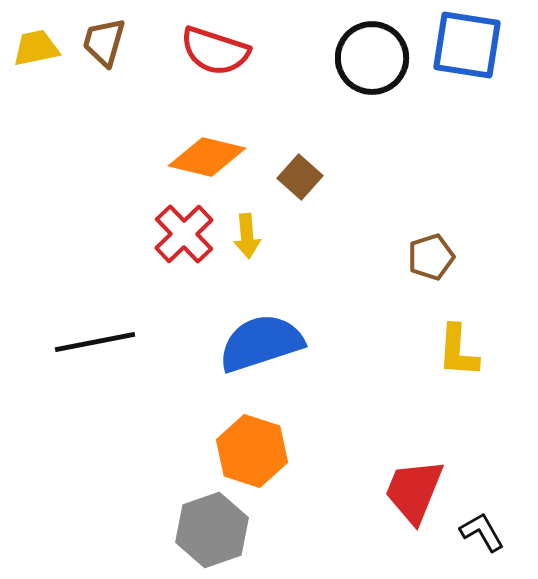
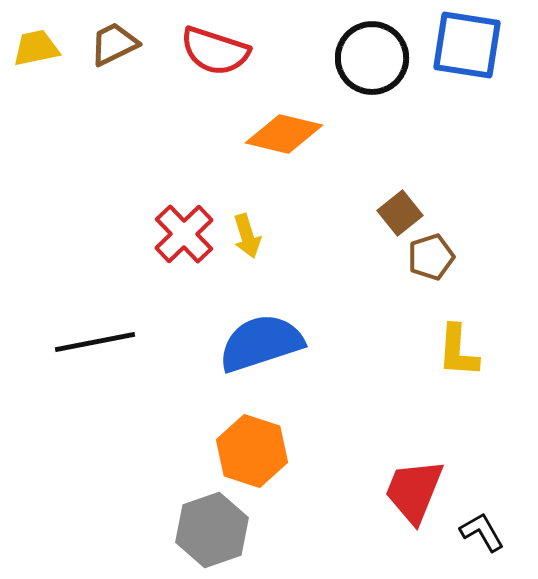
brown trapezoid: moved 10 px right, 2 px down; rotated 48 degrees clockwise
orange diamond: moved 77 px right, 23 px up
brown square: moved 100 px right, 36 px down; rotated 9 degrees clockwise
yellow arrow: rotated 12 degrees counterclockwise
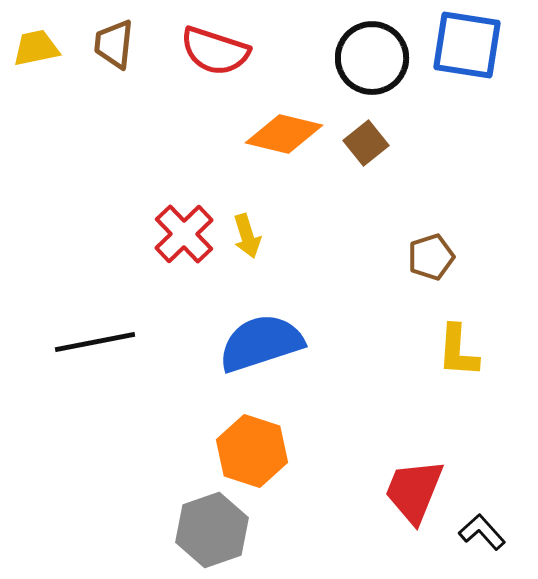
brown trapezoid: rotated 58 degrees counterclockwise
brown square: moved 34 px left, 70 px up
black L-shape: rotated 12 degrees counterclockwise
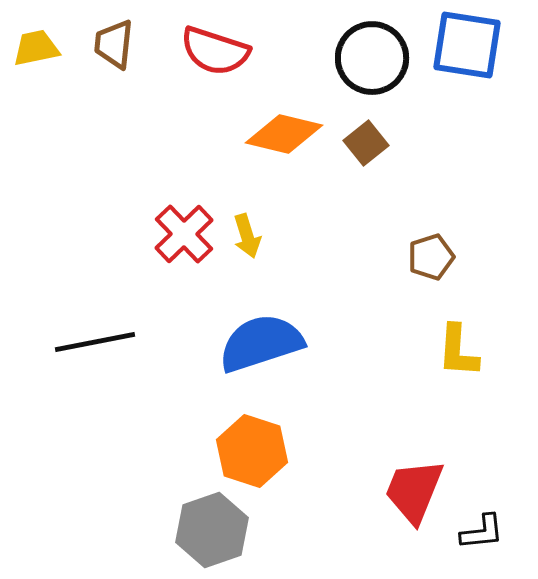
black L-shape: rotated 126 degrees clockwise
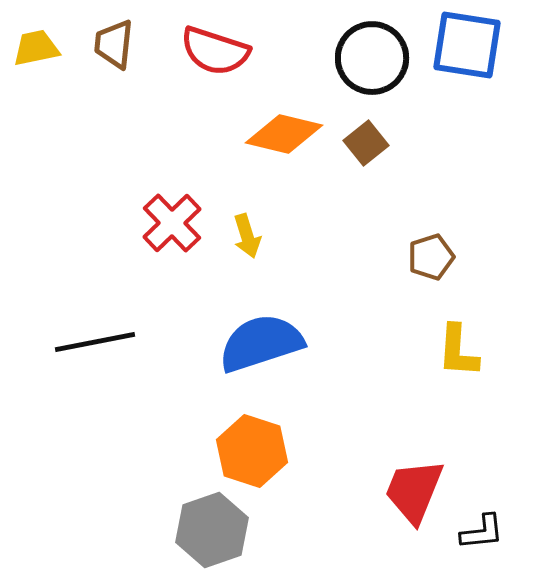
red cross: moved 12 px left, 11 px up
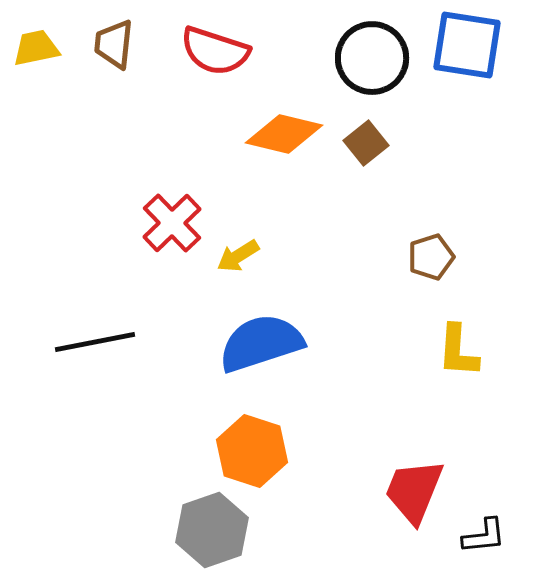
yellow arrow: moved 9 px left, 20 px down; rotated 75 degrees clockwise
black L-shape: moved 2 px right, 4 px down
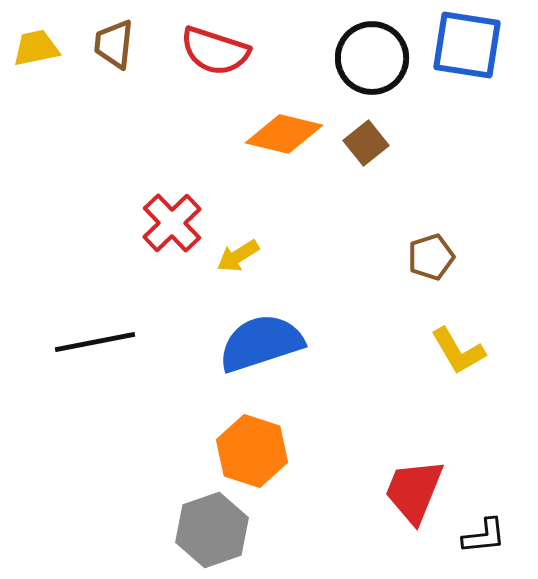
yellow L-shape: rotated 34 degrees counterclockwise
